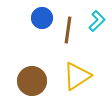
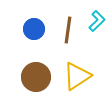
blue circle: moved 8 px left, 11 px down
brown circle: moved 4 px right, 4 px up
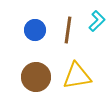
blue circle: moved 1 px right, 1 px down
yellow triangle: rotated 24 degrees clockwise
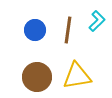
brown circle: moved 1 px right
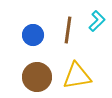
blue circle: moved 2 px left, 5 px down
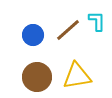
cyan L-shape: rotated 45 degrees counterclockwise
brown line: rotated 40 degrees clockwise
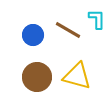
cyan L-shape: moved 2 px up
brown line: rotated 72 degrees clockwise
yellow triangle: rotated 24 degrees clockwise
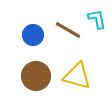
cyan L-shape: rotated 10 degrees counterclockwise
brown circle: moved 1 px left, 1 px up
